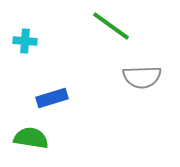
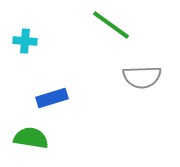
green line: moved 1 px up
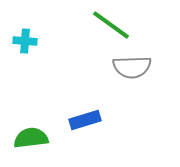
gray semicircle: moved 10 px left, 10 px up
blue rectangle: moved 33 px right, 22 px down
green semicircle: rotated 16 degrees counterclockwise
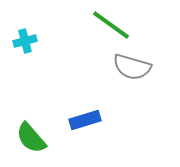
cyan cross: rotated 20 degrees counterclockwise
gray semicircle: rotated 18 degrees clockwise
green semicircle: rotated 124 degrees counterclockwise
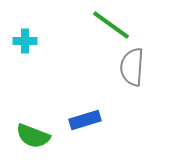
cyan cross: rotated 15 degrees clockwise
gray semicircle: rotated 78 degrees clockwise
green semicircle: moved 2 px right, 2 px up; rotated 28 degrees counterclockwise
